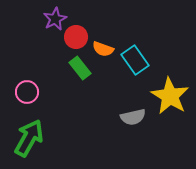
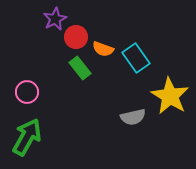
cyan rectangle: moved 1 px right, 2 px up
green arrow: moved 2 px left, 1 px up
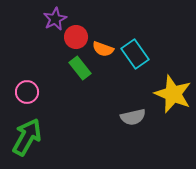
cyan rectangle: moved 1 px left, 4 px up
yellow star: moved 3 px right, 2 px up; rotated 9 degrees counterclockwise
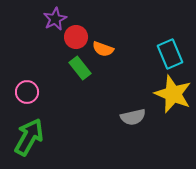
cyan rectangle: moved 35 px right; rotated 12 degrees clockwise
green arrow: moved 2 px right
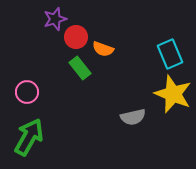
purple star: rotated 10 degrees clockwise
